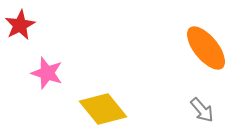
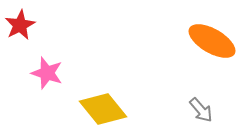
orange ellipse: moved 6 px right, 7 px up; rotated 21 degrees counterclockwise
gray arrow: moved 1 px left
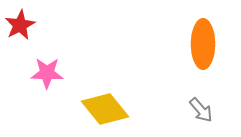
orange ellipse: moved 9 px left, 3 px down; rotated 60 degrees clockwise
pink star: rotated 16 degrees counterclockwise
yellow diamond: moved 2 px right
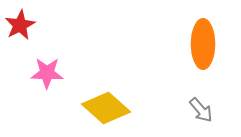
yellow diamond: moved 1 px right, 1 px up; rotated 9 degrees counterclockwise
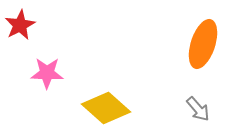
orange ellipse: rotated 18 degrees clockwise
gray arrow: moved 3 px left, 1 px up
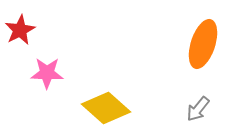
red star: moved 5 px down
gray arrow: rotated 80 degrees clockwise
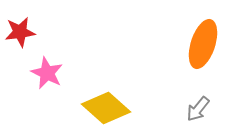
red star: moved 2 px down; rotated 20 degrees clockwise
pink star: rotated 24 degrees clockwise
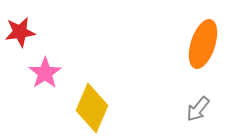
pink star: moved 2 px left; rotated 12 degrees clockwise
yellow diamond: moved 14 px left; rotated 72 degrees clockwise
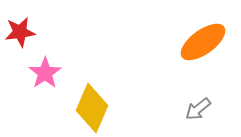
orange ellipse: moved 2 px up; rotated 36 degrees clockwise
gray arrow: rotated 12 degrees clockwise
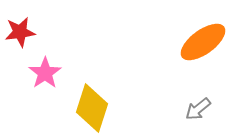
yellow diamond: rotated 6 degrees counterclockwise
